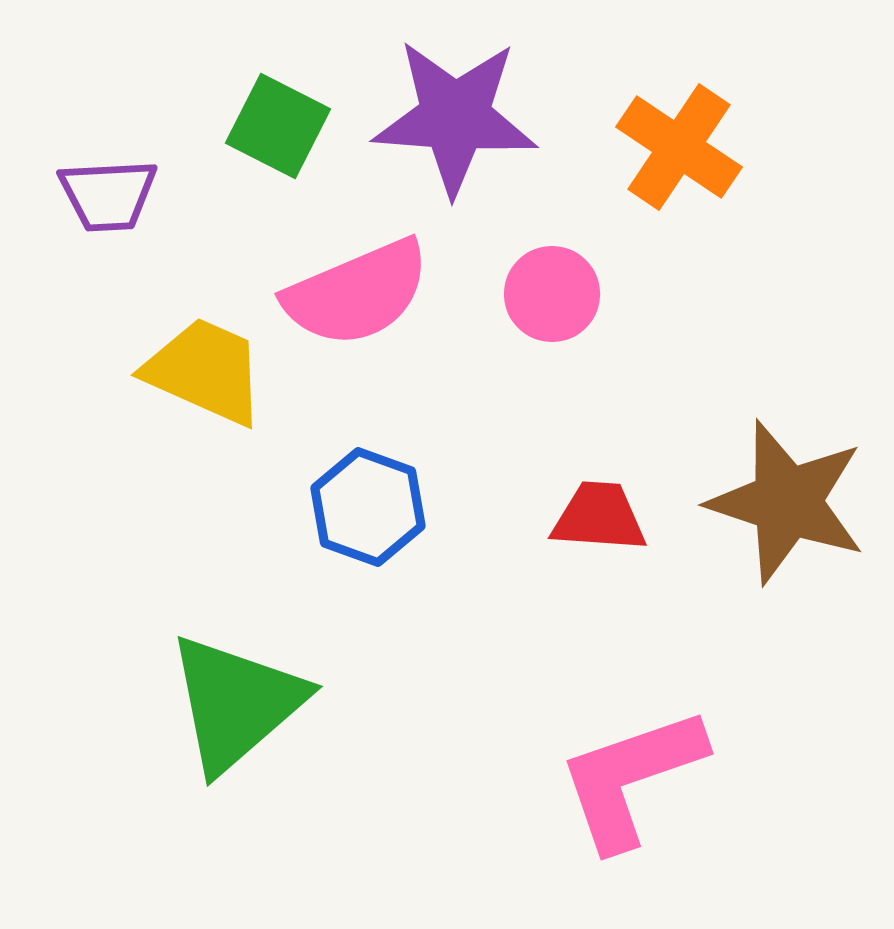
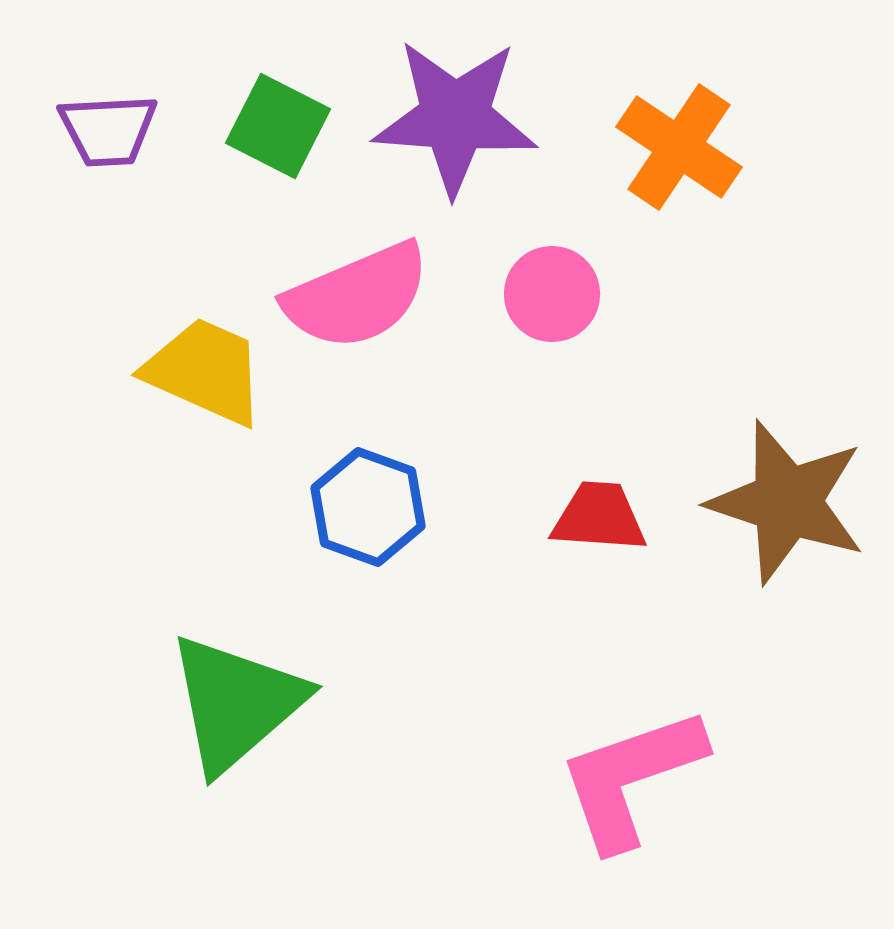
purple trapezoid: moved 65 px up
pink semicircle: moved 3 px down
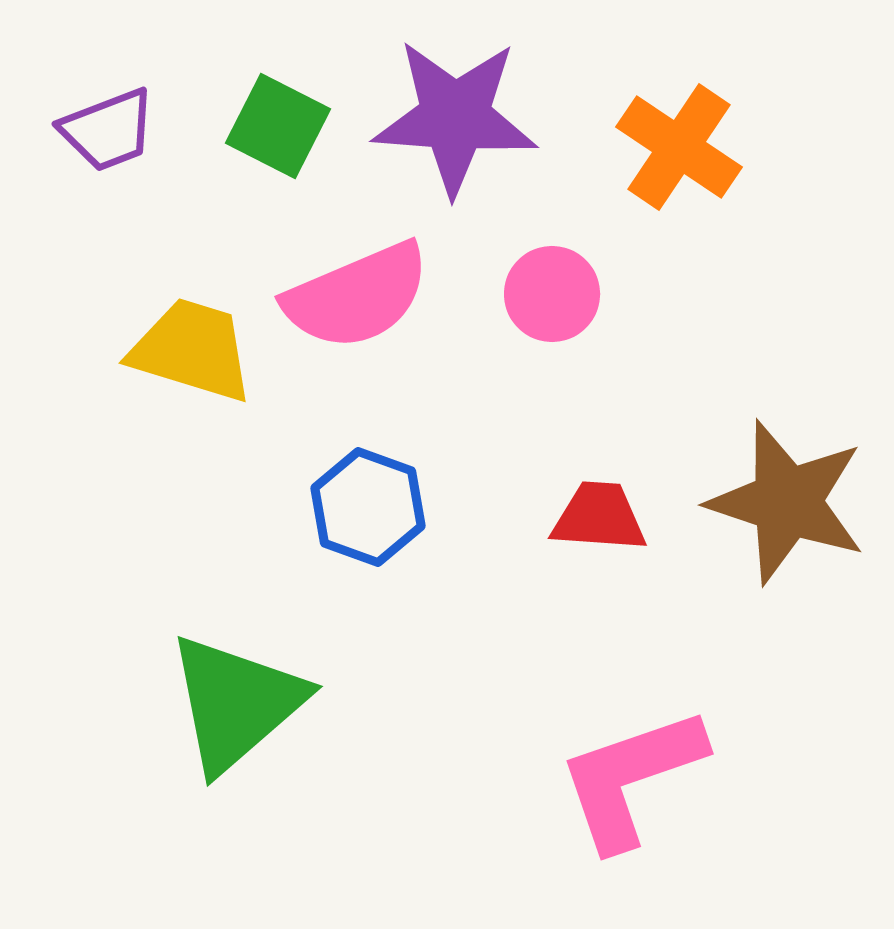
purple trapezoid: rotated 18 degrees counterclockwise
yellow trapezoid: moved 13 px left, 21 px up; rotated 7 degrees counterclockwise
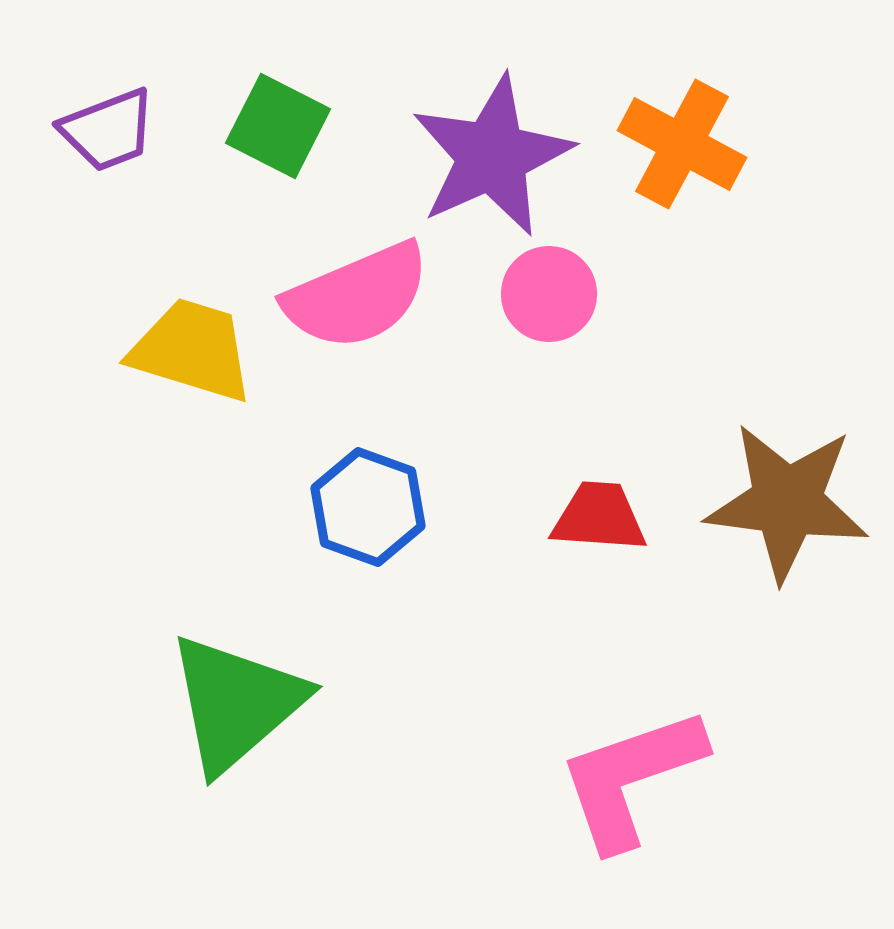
purple star: moved 37 px right, 39 px down; rotated 28 degrees counterclockwise
orange cross: moved 3 px right, 3 px up; rotated 6 degrees counterclockwise
pink circle: moved 3 px left
brown star: rotated 11 degrees counterclockwise
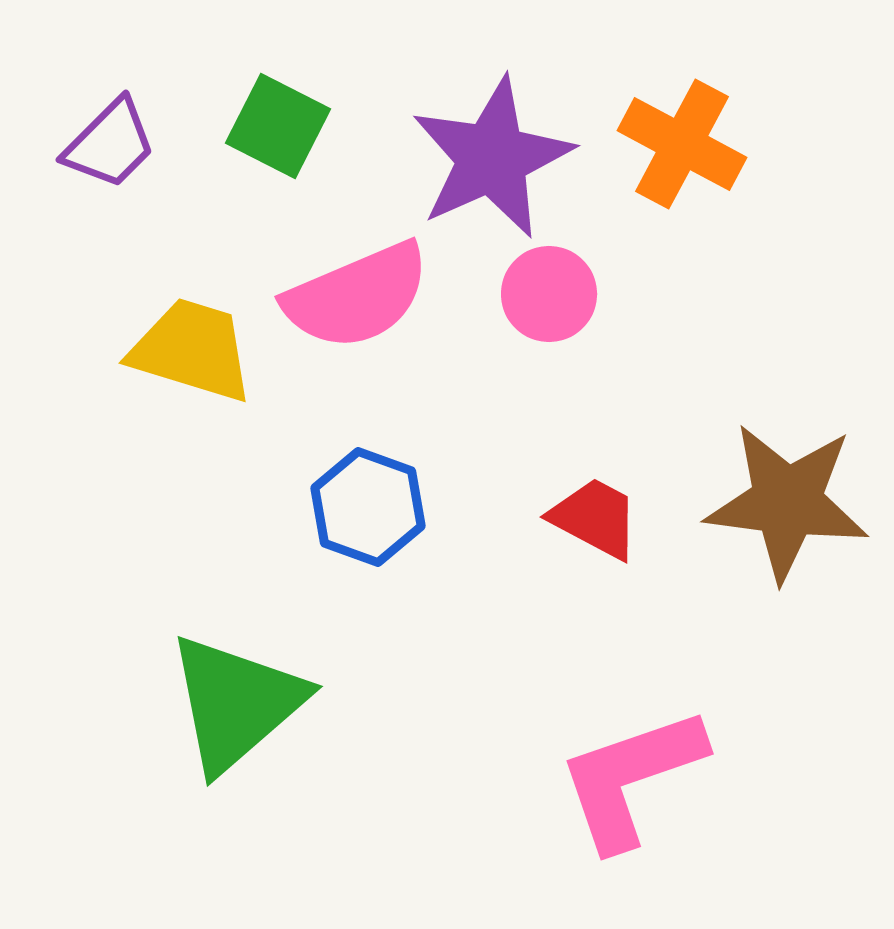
purple trapezoid: moved 2 px right, 14 px down; rotated 24 degrees counterclockwise
purple star: moved 2 px down
red trapezoid: moved 4 px left, 1 px down; rotated 24 degrees clockwise
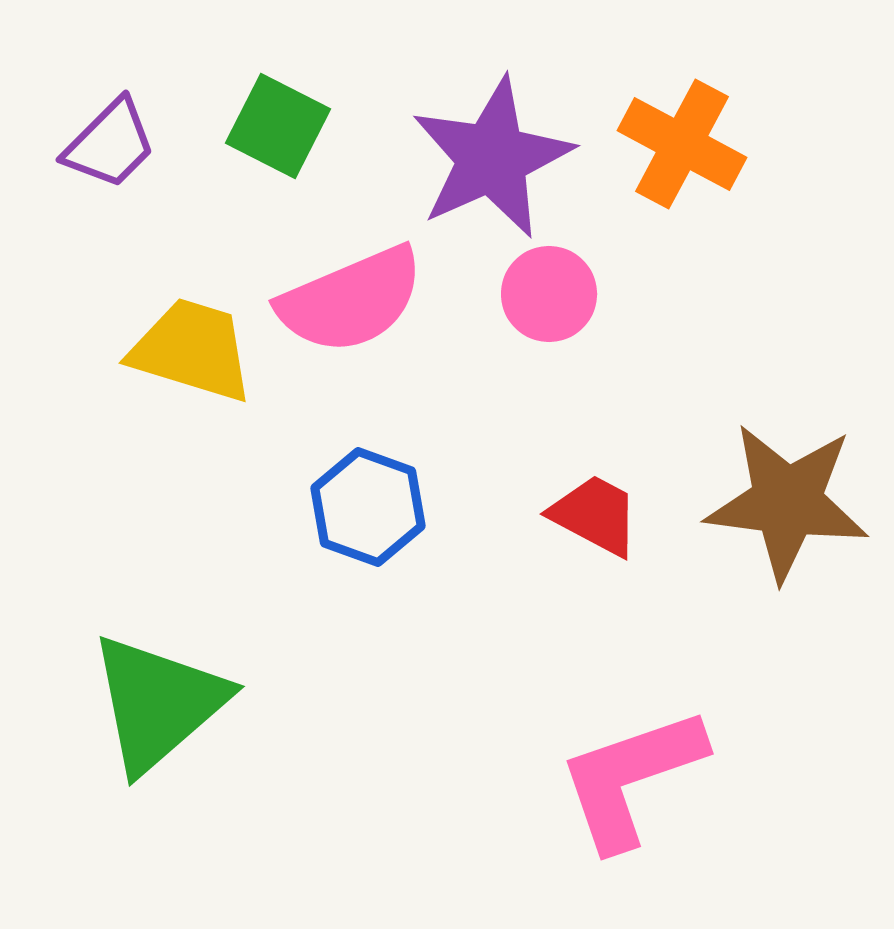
pink semicircle: moved 6 px left, 4 px down
red trapezoid: moved 3 px up
green triangle: moved 78 px left
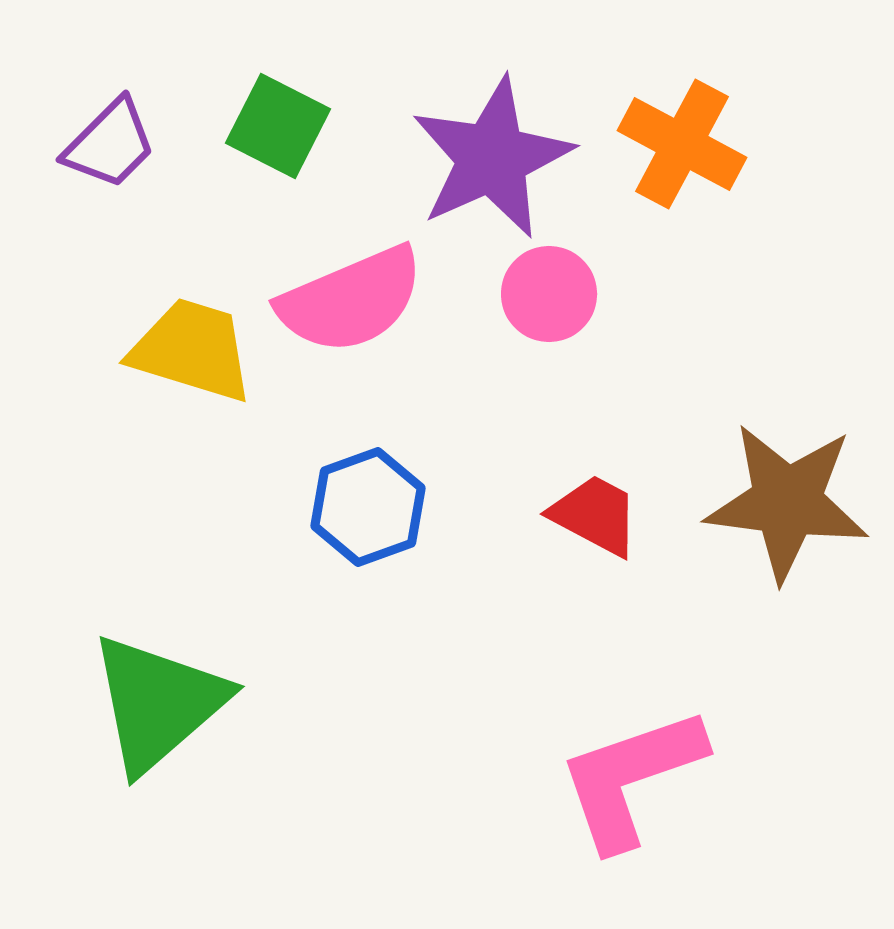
blue hexagon: rotated 20 degrees clockwise
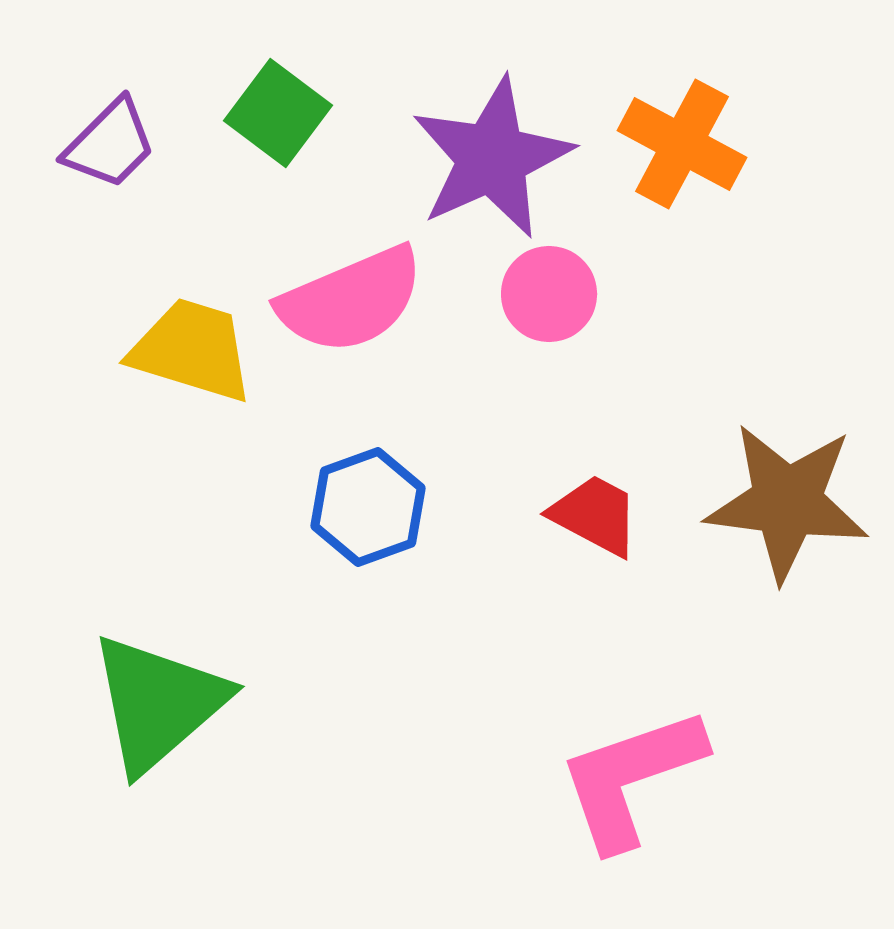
green square: moved 13 px up; rotated 10 degrees clockwise
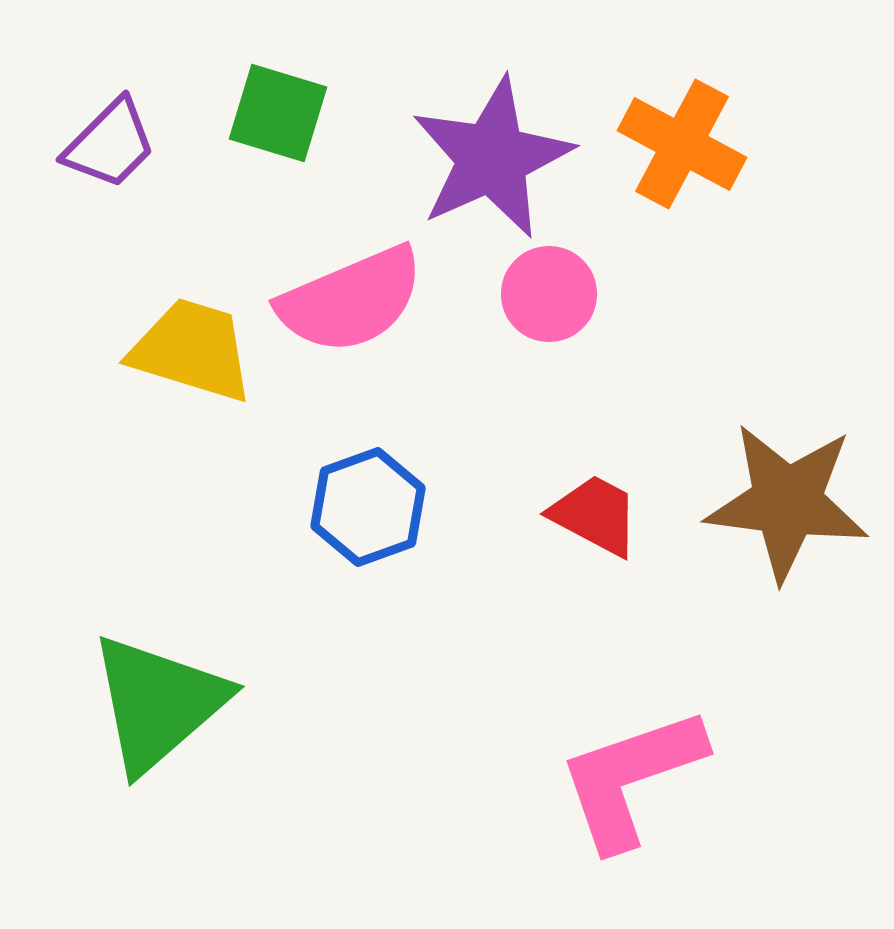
green square: rotated 20 degrees counterclockwise
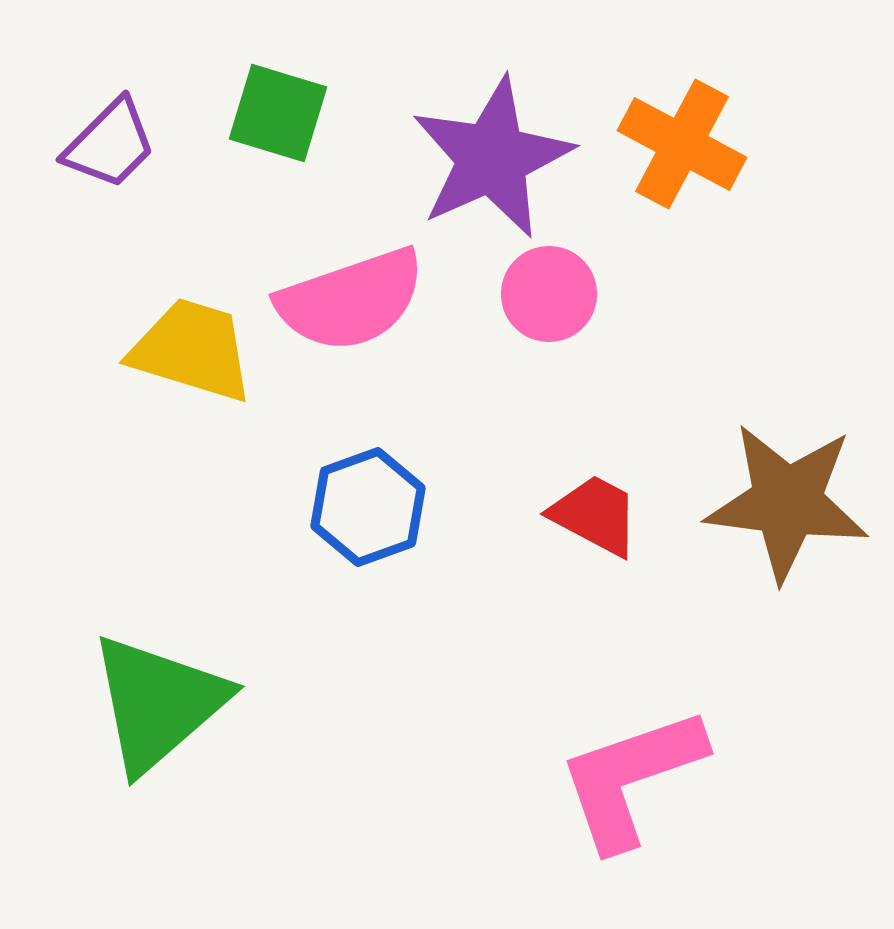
pink semicircle: rotated 4 degrees clockwise
